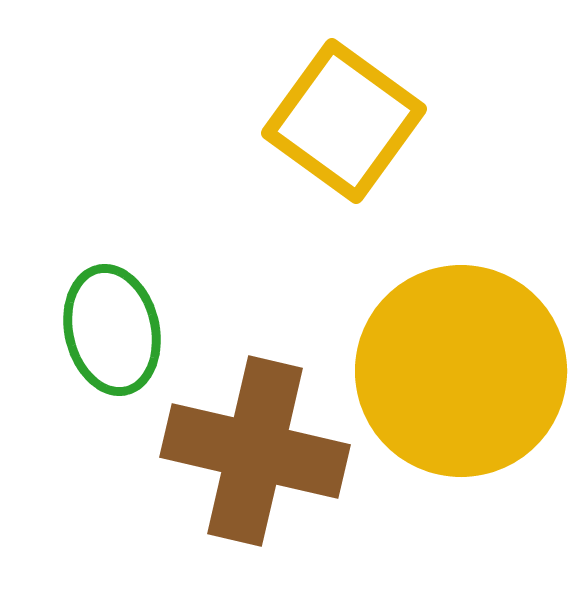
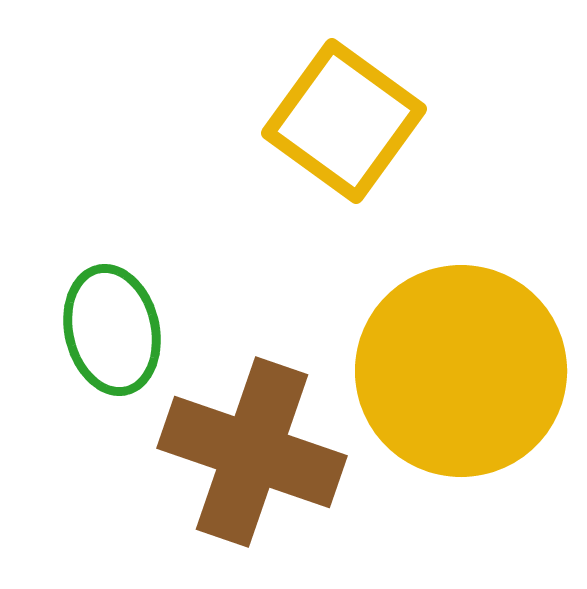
brown cross: moved 3 px left, 1 px down; rotated 6 degrees clockwise
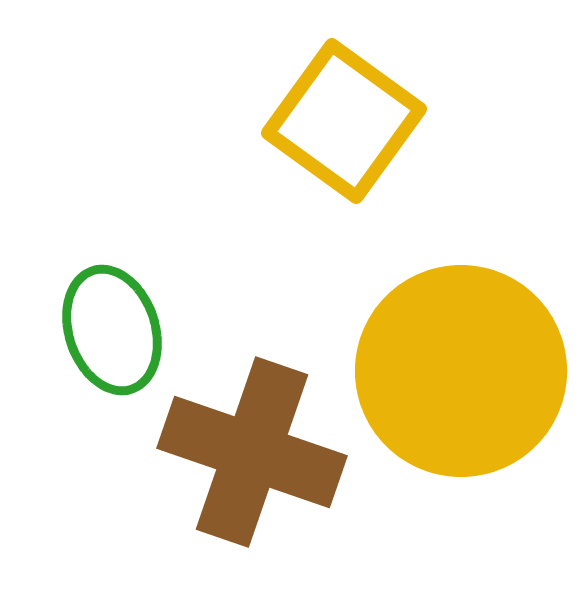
green ellipse: rotated 5 degrees counterclockwise
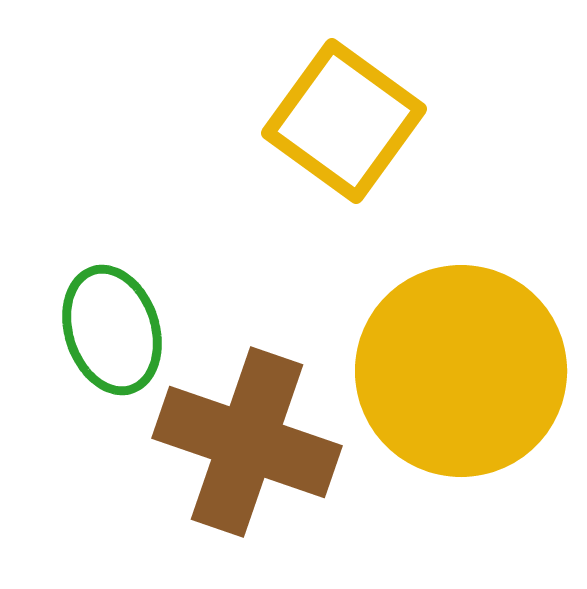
brown cross: moved 5 px left, 10 px up
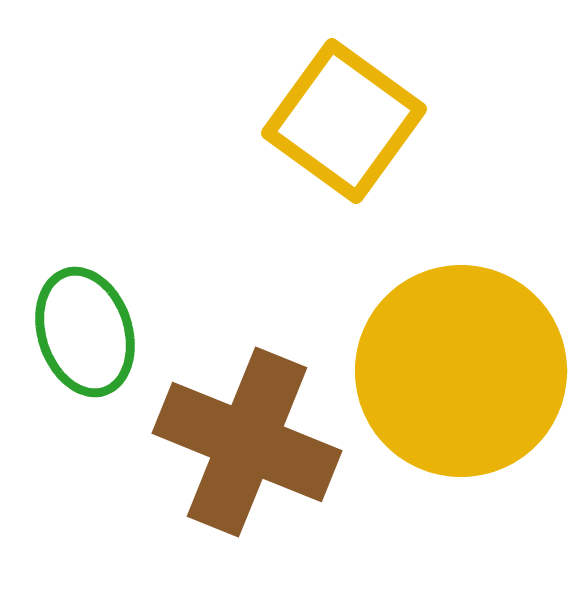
green ellipse: moved 27 px left, 2 px down
brown cross: rotated 3 degrees clockwise
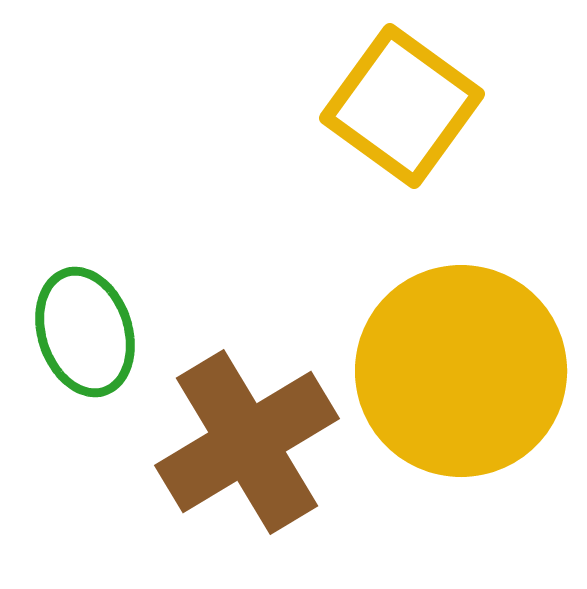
yellow square: moved 58 px right, 15 px up
brown cross: rotated 37 degrees clockwise
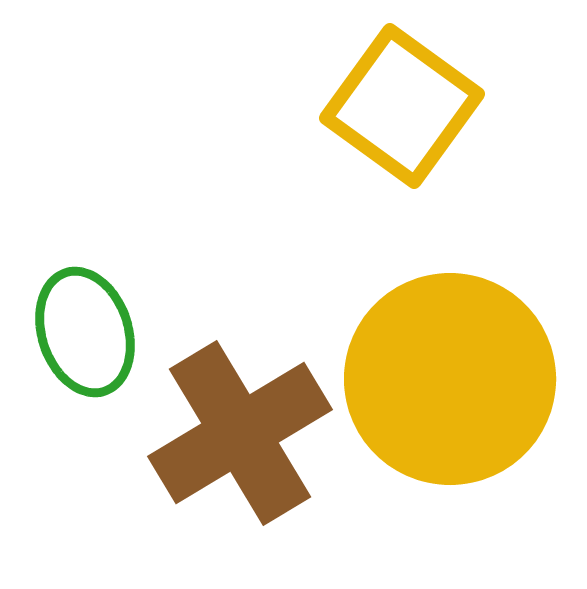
yellow circle: moved 11 px left, 8 px down
brown cross: moved 7 px left, 9 px up
